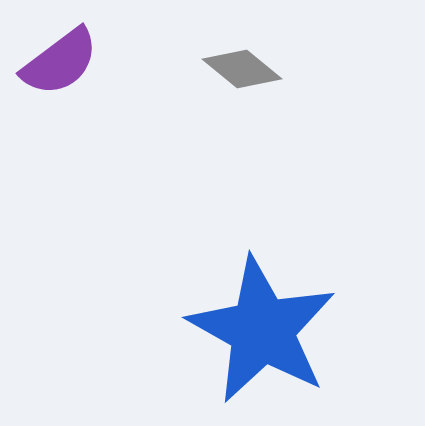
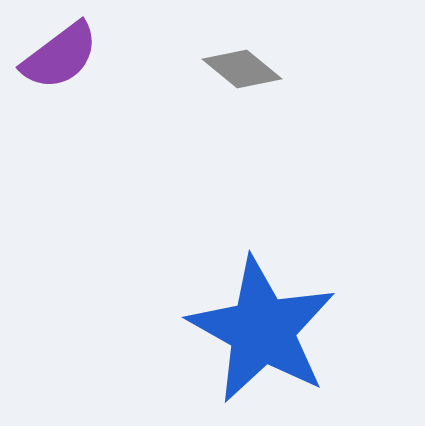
purple semicircle: moved 6 px up
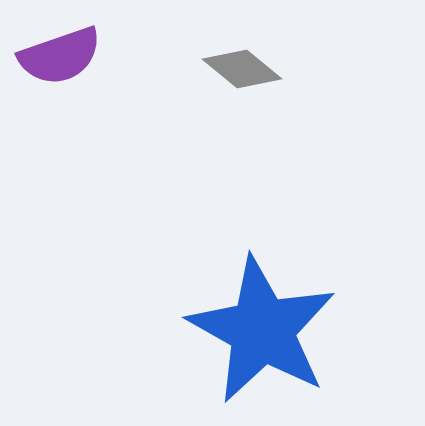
purple semicircle: rotated 18 degrees clockwise
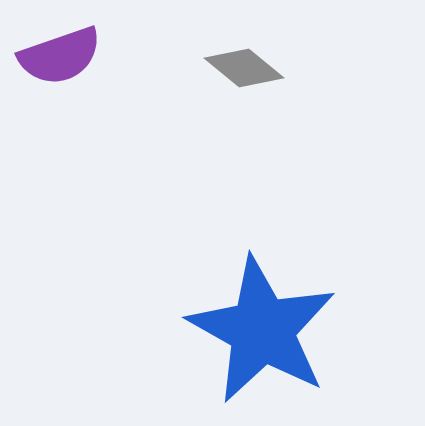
gray diamond: moved 2 px right, 1 px up
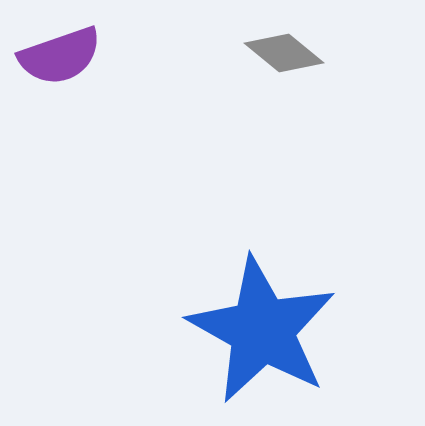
gray diamond: moved 40 px right, 15 px up
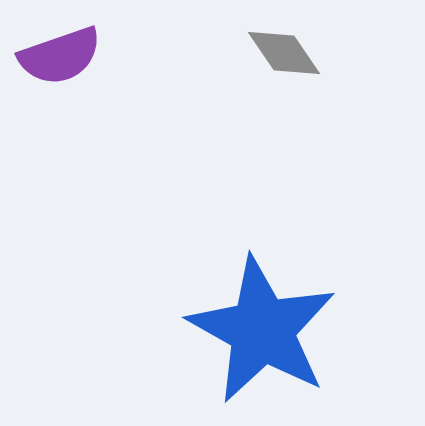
gray diamond: rotated 16 degrees clockwise
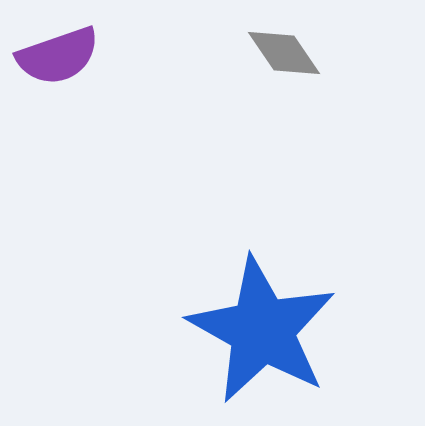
purple semicircle: moved 2 px left
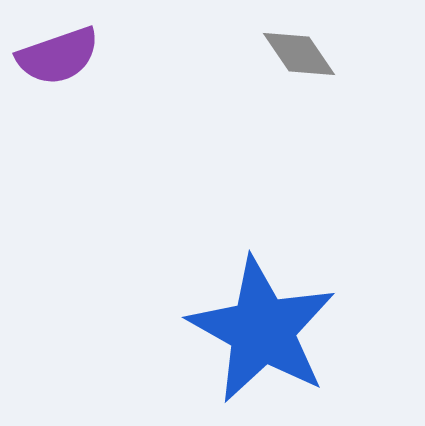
gray diamond: moved 15 px right, 1 px down
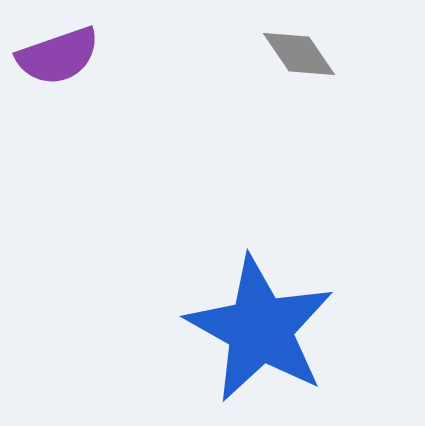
blue star: moved 2 px left, 1 px up
